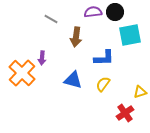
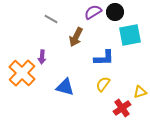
purple semicircle: rotated 24 degrees counterclockwise
brown arrow: rotated 18 degrees clockwise
purple arrow: moved 1 px up
blue triangle: moved 8 px left, 7 px down
red cross: moved 3 px left, 5 px up
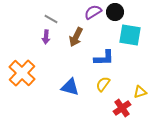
cyan square: rotated 20 degrees clockwise
purple arrow: moved 4 px right, 20 px up
blue triangle: moved 5 px right
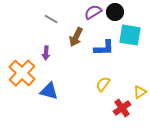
purple arrow: moved 16 px down
blue L-shape: moved 10 px up
blue triangle: moved 21 px left, 4 px down
yellow triangle: rotated 16 degrees counterclockwise
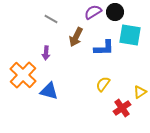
orange cross: moved 1 px right, 2 px down
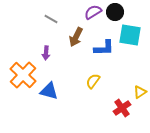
yellow semicircle: moved 10 px left, 3 px up
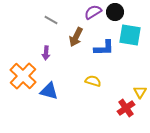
gray line: moved 1 px down
orange cross: moved 1 px down
yellow semicircle: rotated 70 degrees clockwise
yellow triangle: rotated 24 degrees counterclockwise
red cross: moved 4 px right
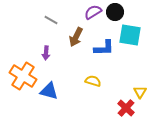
orange cross: rotated 12 degrees counterclockwise
red cross: rotated 12 degrees counterclockwise
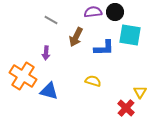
purple semicircle: rotated 24 degrees clockwise
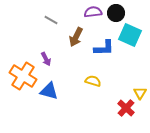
black circle: moved 1 px right, 1 px down
cyan square: rotated 15 degrees clockwise
purple arrow: moved 6 px down; rotated 32 degrees counterclockwise
yellow triangle: moved 1 px down
